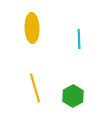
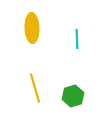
cyan line: moved 2 px left
green hexagon: rotated 10 degrees clockwise
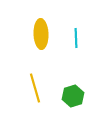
yellow ellipse: moved 9 px right, 6 px down
cyan line: moved 1 px left, 1 px up
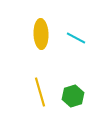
cyan line: rotated 60 degrees counterclockwise
yellow line: moved 5 px right, 4 px down
